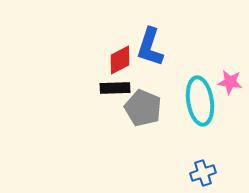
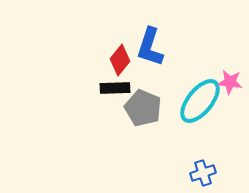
red diamond: rotated 24 degrees counterclockwise
cyan ellipse: rotated 48 degrees clockwise
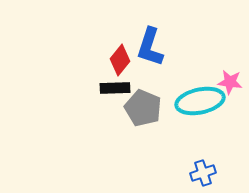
cyan ellipse: rotated 39 degrees clockwise
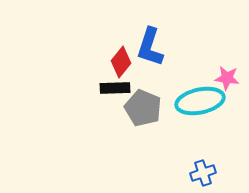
red diamond: moved 1 px right, 2 px down
pink star: moved 3 px left, 4 px up
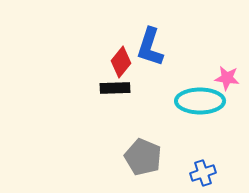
cyan ellipse: rotated 12 degrees clockwise
gray pentagon: moved 49 px down
